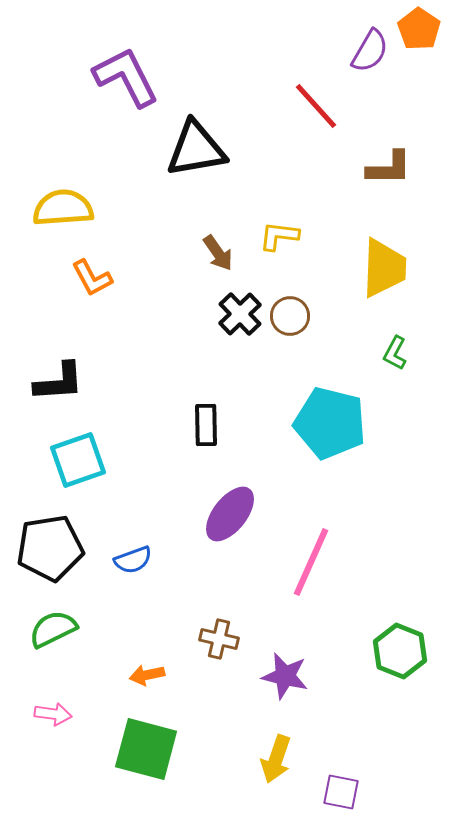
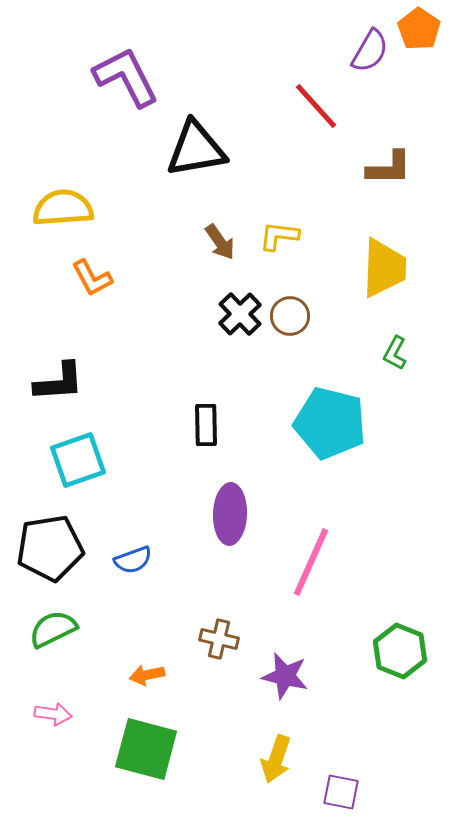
brown arrow: moved 2 px right, 11 px up
purple ellipse: rotated 36 degrees counterclockwise
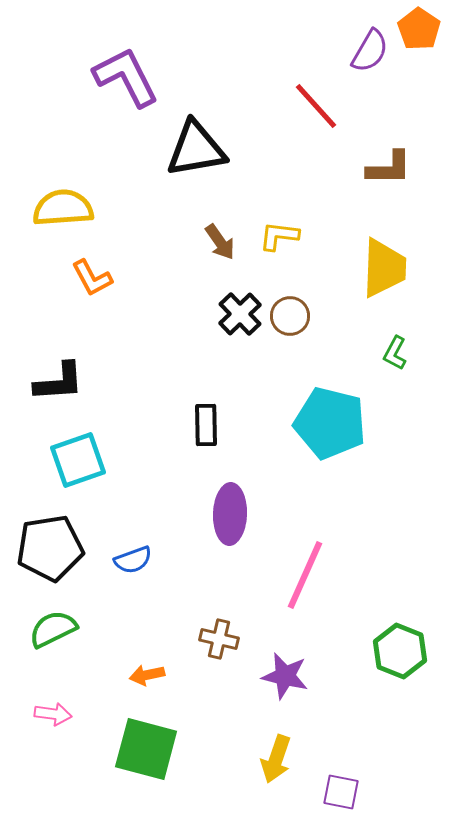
pink line: moved 6 px left, 13 px down
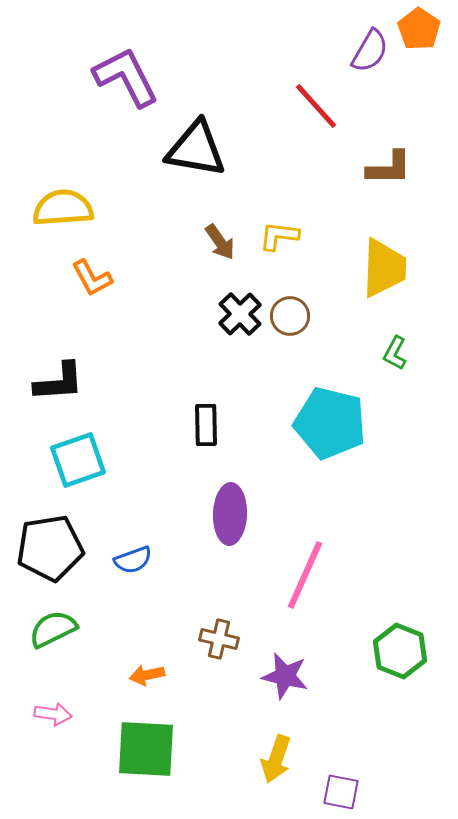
black triangle: rotated 20 degrees clockwise
green square: rotated 12 degrees counterclockwise
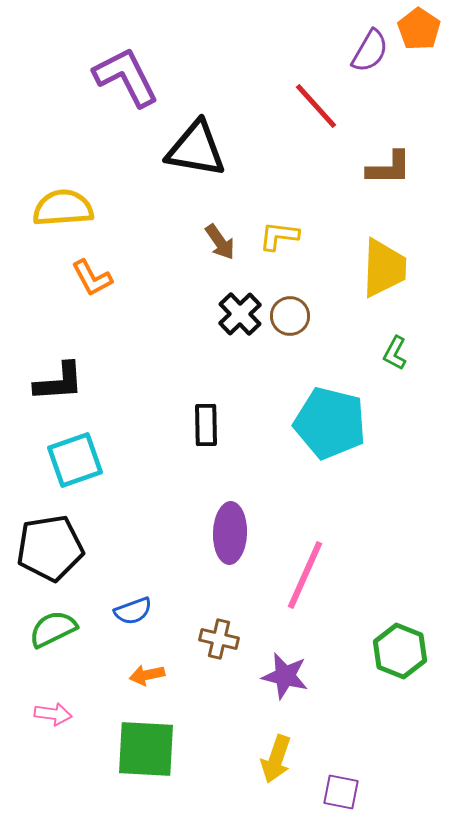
cyan square: moved 3 px left
purple ellipse: moved 19 px down
blue semicircle: moved 51 px down
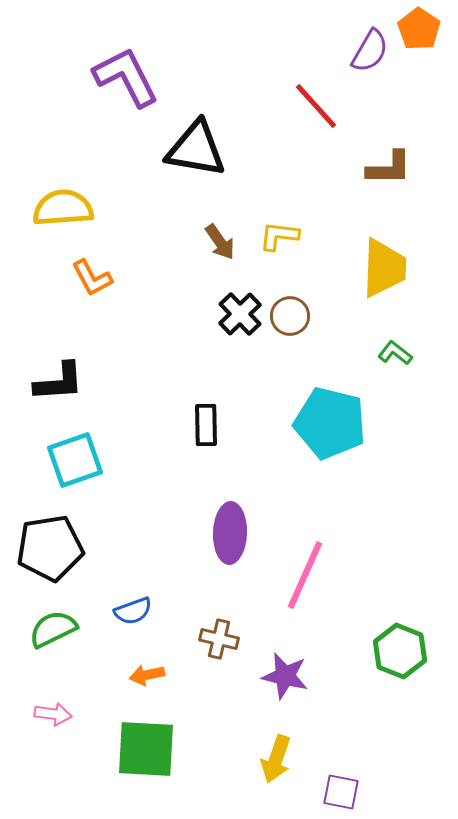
green L-shape: rotated 100 degrees clockwise
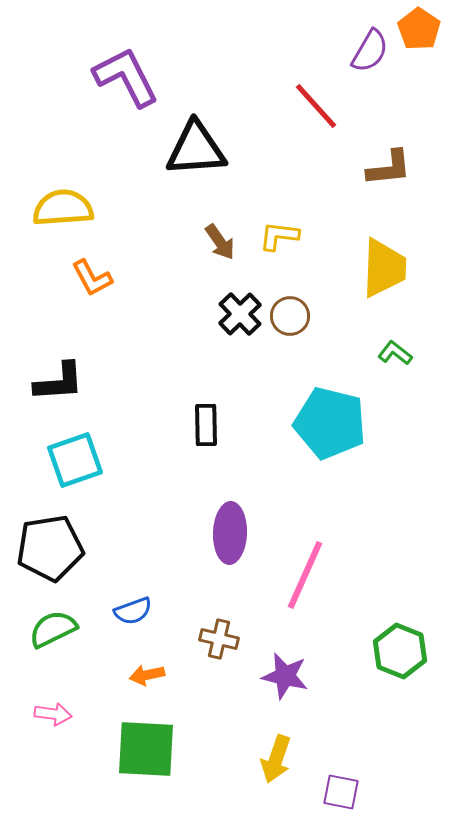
black triangle: rotated 14 degrees counterclockwise
brown L-shape: rotated 6 degrees counterclockwise
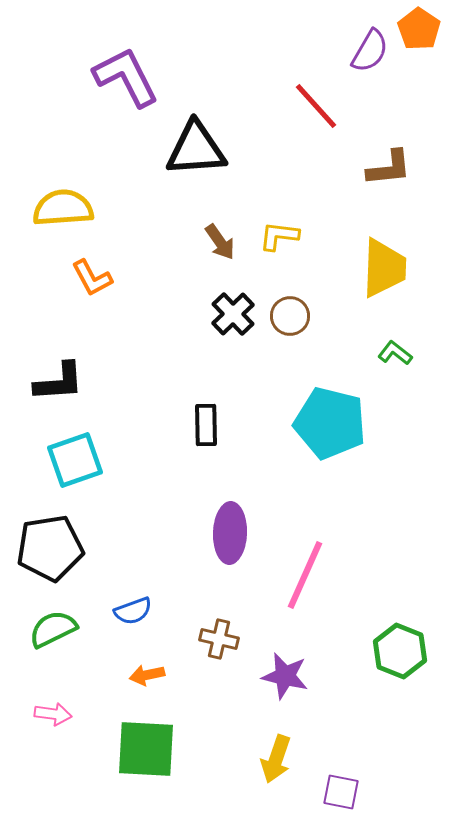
black cross: moved 7 px left
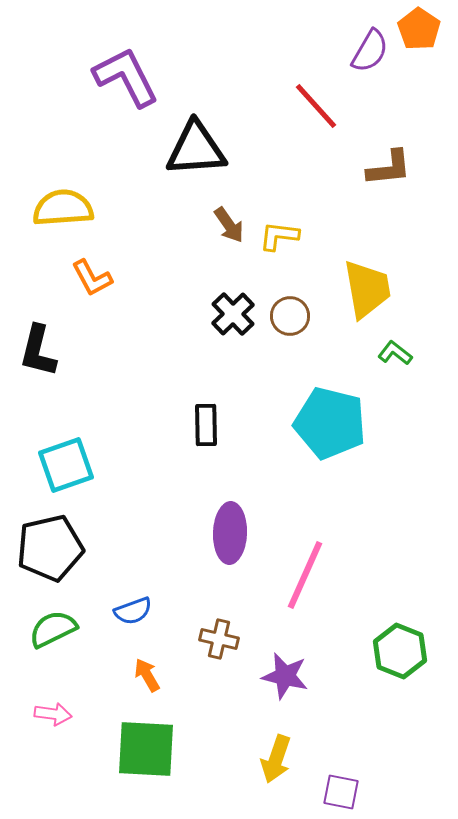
brown arrow: moved 9 px right, 17 px up
yellow trapezoid: moved 17 px left, 21 px down; rotated 12 degrees counterclockwise
black L-shape: moved 21 px left, 31 px up; rotated 108 degrees clockwise
cyan square: moved 9 px left, 5 px down
black pentagon: rotated 4 degrees counterclockwise
orange arrow: rotated 72 degrees clockwise
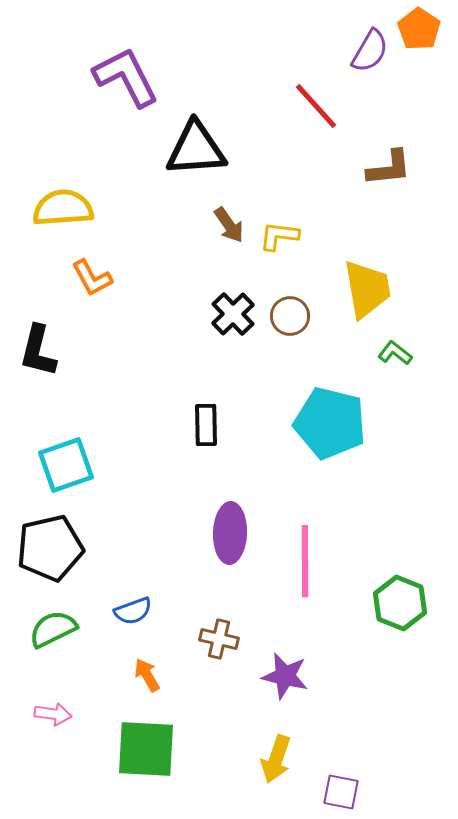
pink line: moved 14 px up; rotated 24 degrees counterclockwise
green hexagon: moved 48 px up
